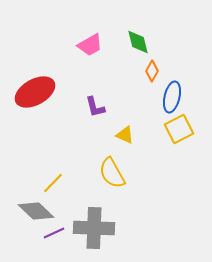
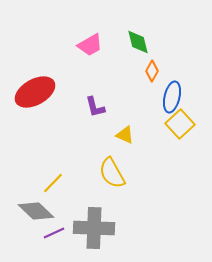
yellow square: moved 1 px right, 5 px up; rotated 16 degrees counterclockwise
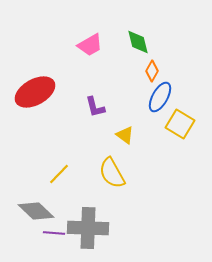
blue ellipse: moved 12 px left; rotated 16 degrees clockwise
yellow square: rotated 16 degrees counterclockwise
yellow triangle: rotated 12 degrees clockwise
yellow line: moved 6 px right, 9 px up
gray cross: moved 6 px left
purple line: rotated 30 degrees clockwise
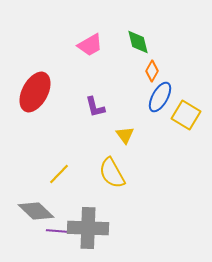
red ellipse: rotated 33 degrees counterclockwise
yellow square: moved 6 px right, 9 px up
yellow triangle: rotated 18 degrees clockwise
purple line: moved 3 px right, 2 px up
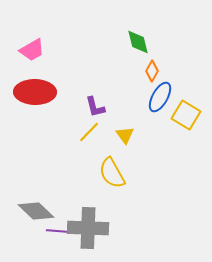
pink trapezoid: moved 58 px left, 5 px down
red ellipse: rotated 63 degrees clockwise
yellow line: moved 30 px right, 42 px up
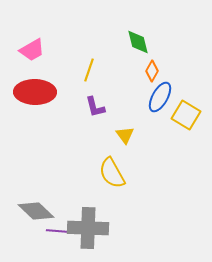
yellow line: moved 62 px up; rotated 25 degrees counterclockwise
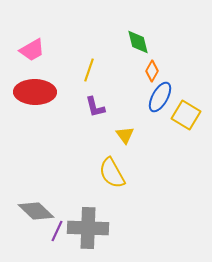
purple line: rotated 70 degrees counterclockwise
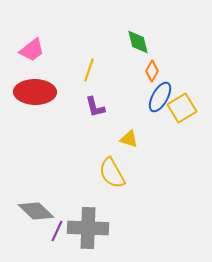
pink trapezoid: rotated 8 degrees counterclockwise
yellow square: moved 4 px left, 7 px up; rotated 28 degrees clockwise
yellow triangle: moved 4 px right, 4 px down; rotated 36 degrees counterclockwise
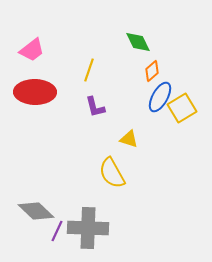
green diamond: rotated 12 degrees counterclockwise
orange diamond: rotated 20 degrees clockwise
